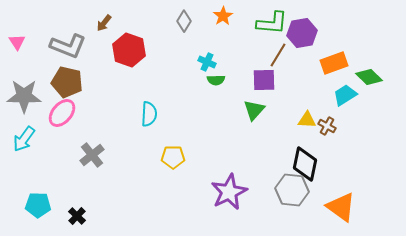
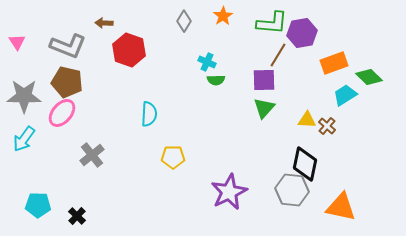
brown arrow: rotated 54 degrees clockwise
green triangle: moved 10 px right, 2 px up
brown cross: rotated 12 degrees clockwise
orange triangle: rotated 24 degrees counterclockwise
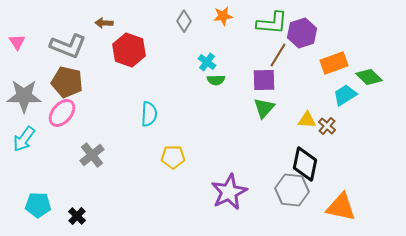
orange star: rotated 24 degrees clockwise
purple hexagon: rotated 8 degrees counterclockwise
cyan cross: rotated 12 degrees clockwise
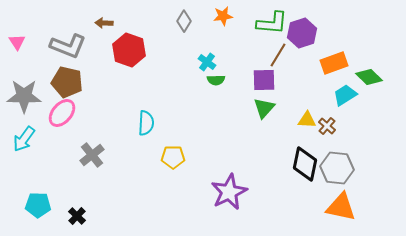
cyan semicircle: moved 3 px left, 9 px down
gray hexagon: moved 45 px right, 22 px up
